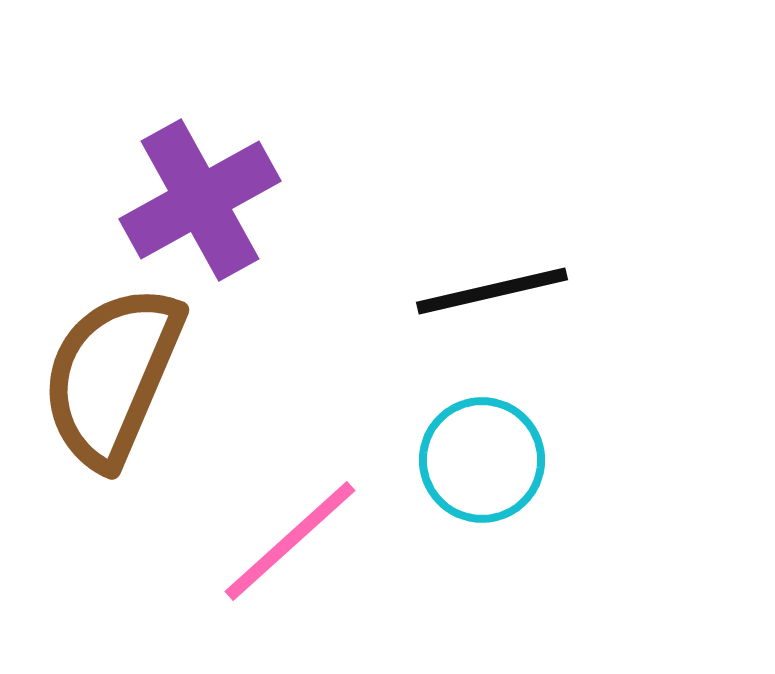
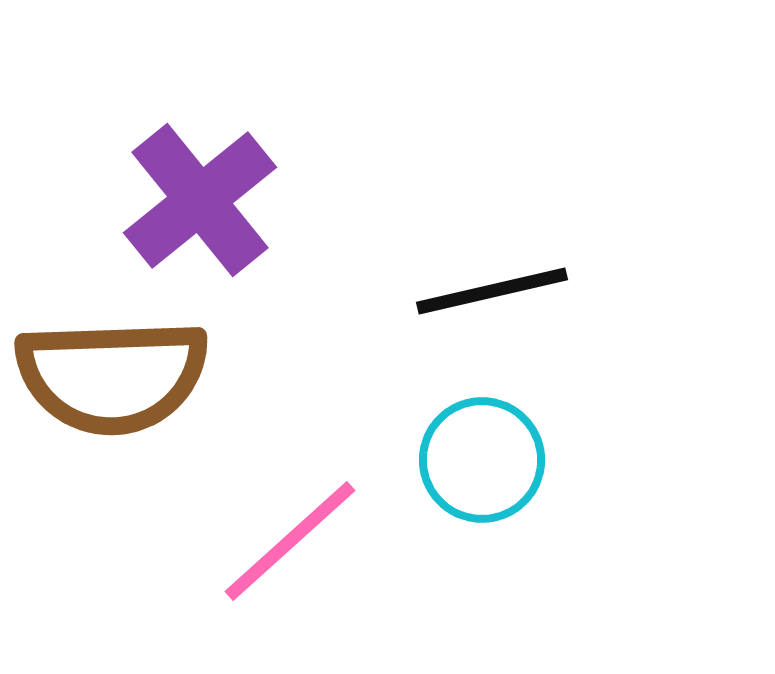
purple cross: rotated 10 degrees counterclockwise
brown semicircle: rotated 115 degrees counterclockwise
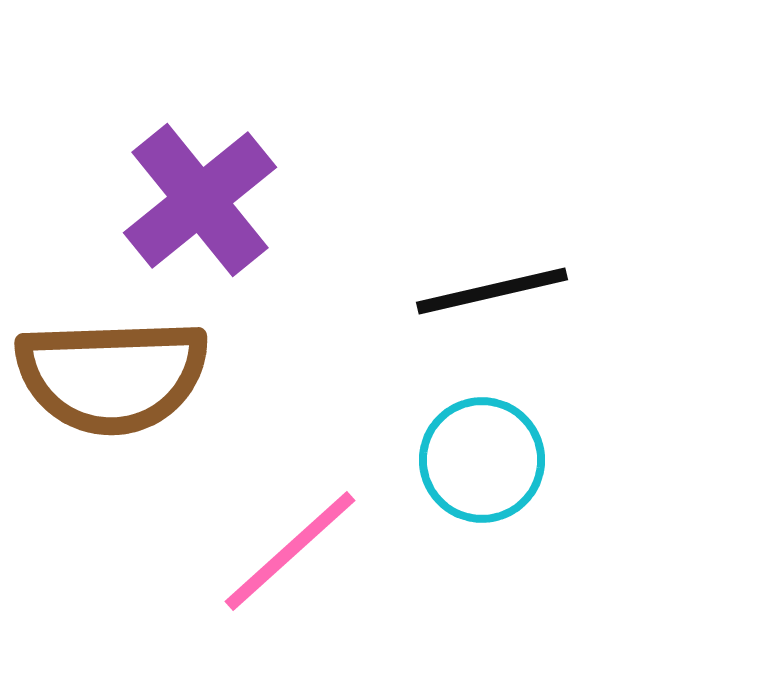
pink line: moved 10 px down
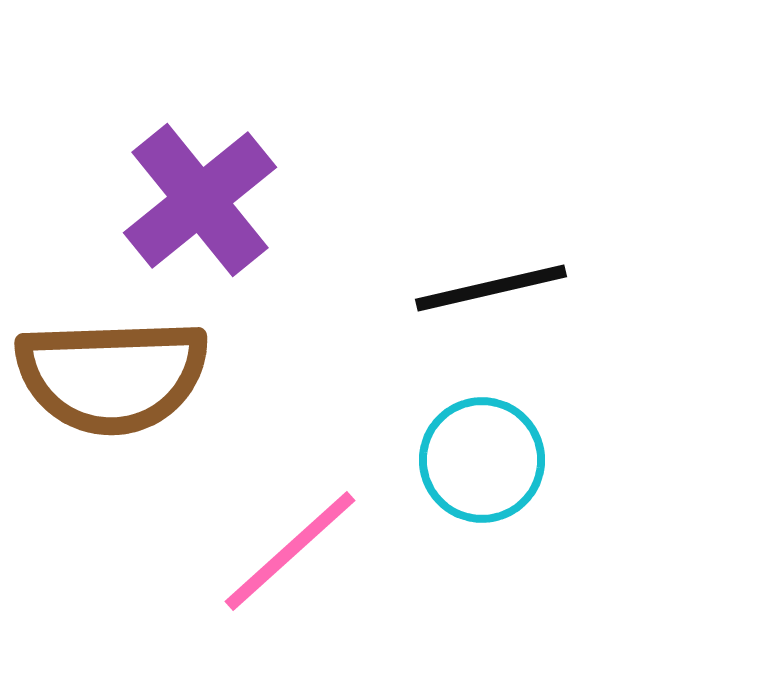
black line: moved 1 px left, 3 px up
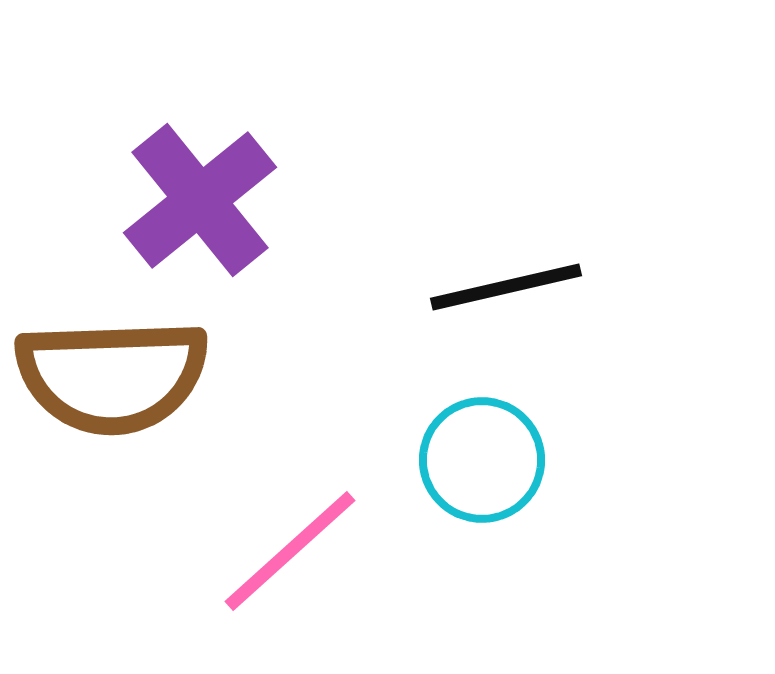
black line: moved 15 px right, 1 px up
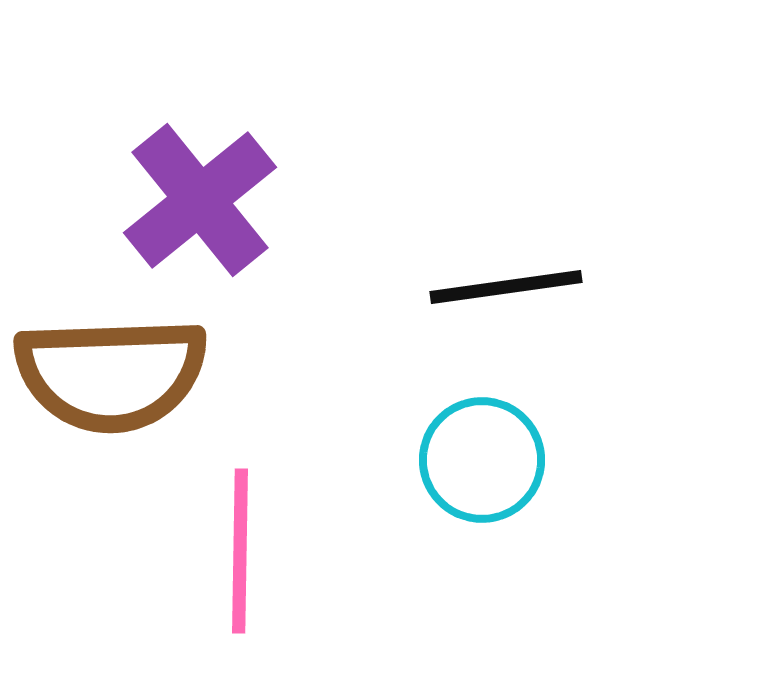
black line: rotated 5 degrees clockwise
brown semicircle: moved 1 px left, 2 px up
pink line: moved 50 px left; rotated 47 degrees counterclockwise
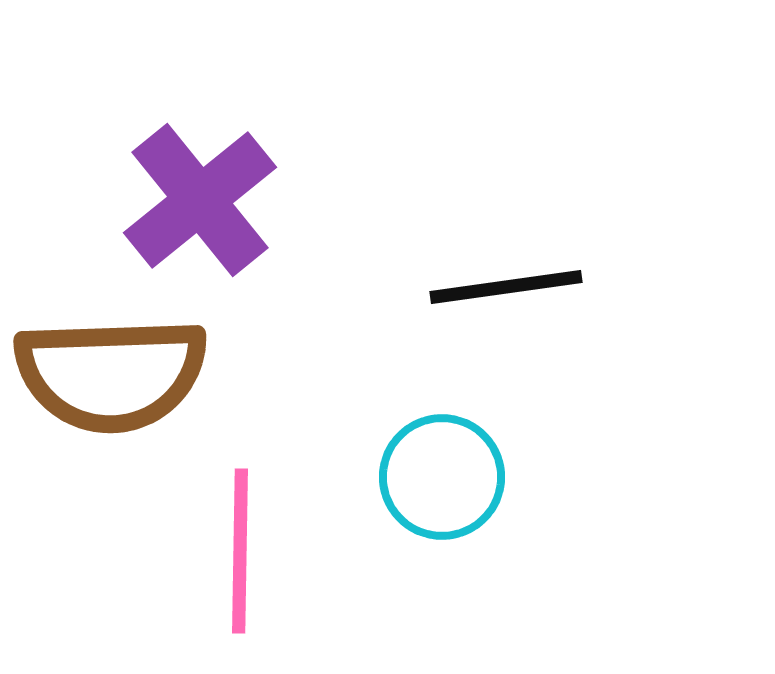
cyan circle: moved 40 px left, 17 px down
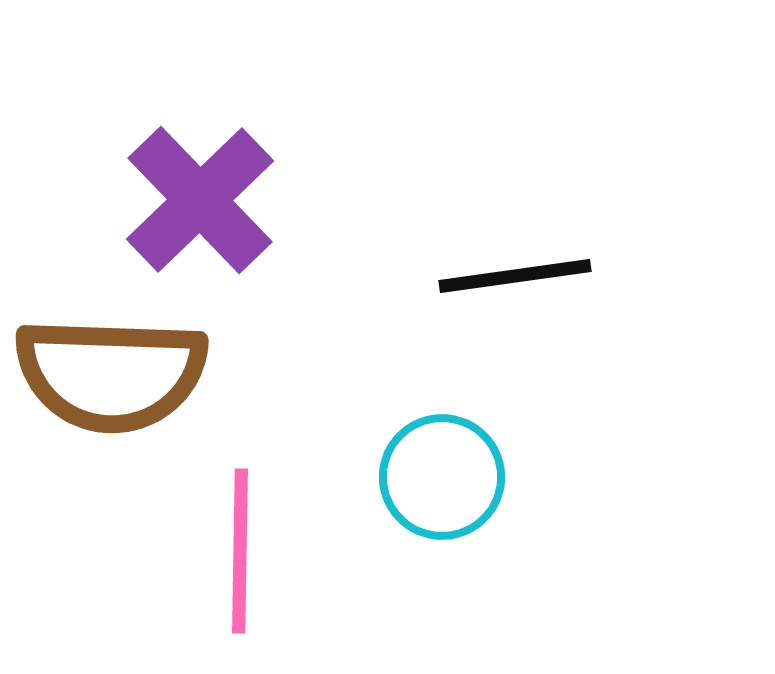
purple cross: rotated 5 degrees counterclockwise
black line: moved 9 px right, 11 px up
brown semicircle: rotated 4 degrees clockwise
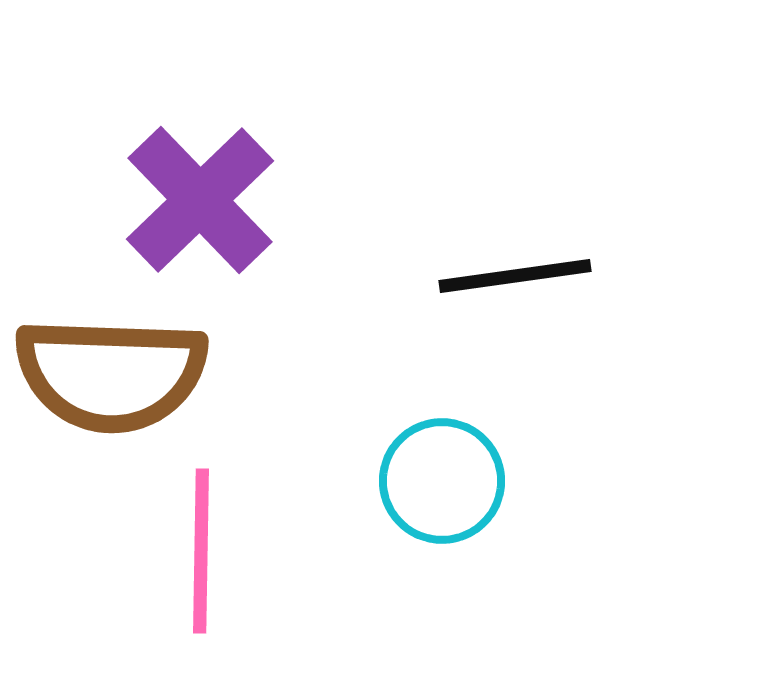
cyan circle: moved 4 px down
pink line: moved 39 px left
